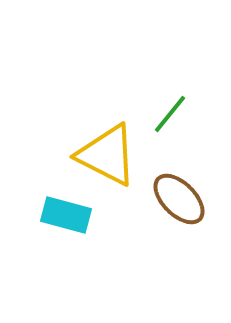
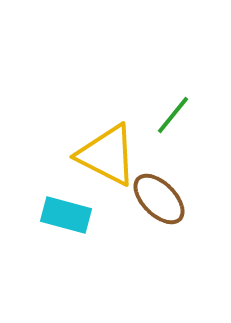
green line: moved 3 px right, 1 px down
brown ellipse: moved 20 px left
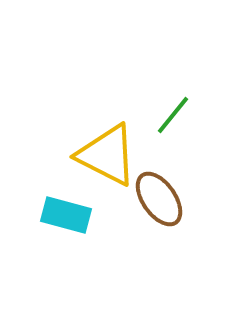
brown ellipse: rotated 10 degrees clockwise
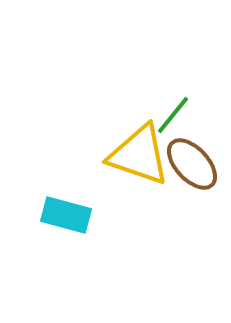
yellow triangle: moved 32 px right; rotated 8 degrees counterclockwise
brown ellipse: moved 33 px right, 35 px up; rotated 8 degrees counterclockwise
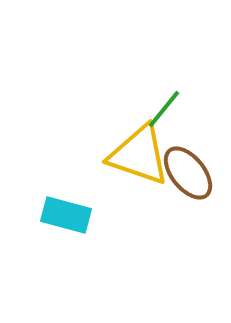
green line: moved 9 px left, 6 px up
brown ellipse: moved 4 px left, 9 px down; rotated 4 degrees clockwise
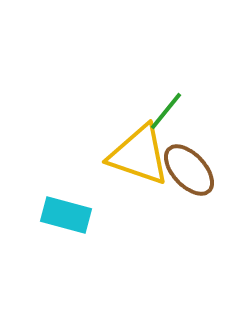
green line: moved 2 px right, 2 px down
brown ellipse: moved 1 px right, 3 px up; rotated 4 degrees counterclockwise
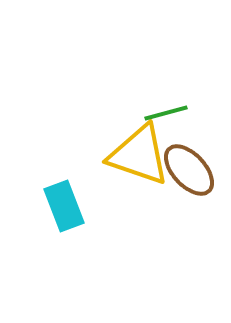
green line: moved 2 px down; rotated 36 degrees clockwise
cyan rectangle: moved 2 px left, 9 px up; rotated 54 degrees clockwise
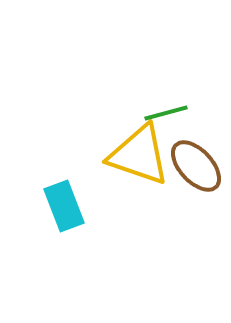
brown ellipse: moved 7 px right, 4 px up
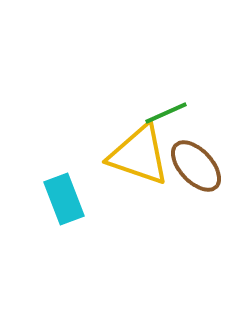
green line: rotated 9 degrees counterclockwise
cyan rectangle: moved 7 px up
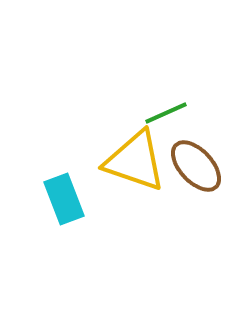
yellow triangle: moved 4 px left, 6 px down
